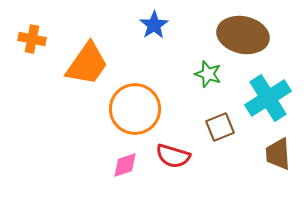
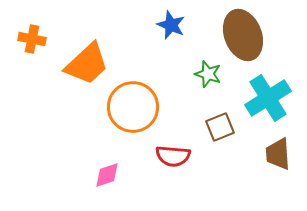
blue star: moved 17 px right; rotated 16 degrees counterclockwise
brown ellipse: rotated 57 degrees clockwise
orange trapezoid: rotated 12 degrees clockwise
orange circle: moved 2 px left, 2 px up
red semicircle: rotated 12 degrees counterclockwise
pink diamond: moved 18 px left, 10 px down
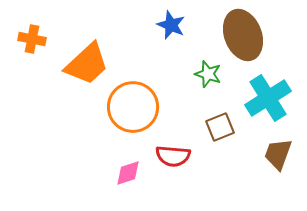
brown trapezoid: rotated 24 degrees clockwise
pink diamond: moved 21 px right, 2 px up
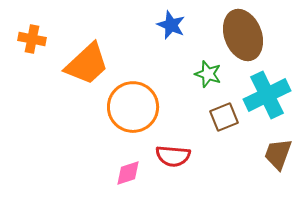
cyan cross: moved 1 px left, 3 px up; rotated 6 degrees clockwise
brown square: moved 4 px right, 10 px up
